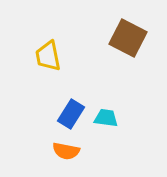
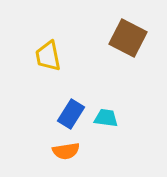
orange semicircle: rotated 20 degrees counterclockwise
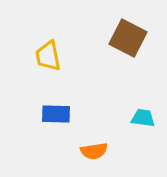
blue rectangle: moved 15 px left; rotated 60 degrees clockwise
cyan trapezoid: moved 37 px right
orange semicircle: moved 28 px right
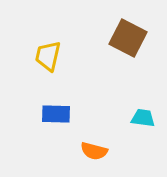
yellow trapezoid: rotated 24 degrees clockwise
orange semicircle: rotated 24 degrees clockwise
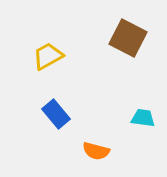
yellow trapezoid: rotated 48 degrees clockwise
blue rectangle: rotated 48 degrees clockwise
orange semicircle: moved 2 px right
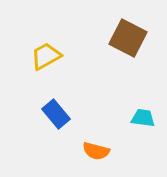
yellow trapezoid: moved 2 px left
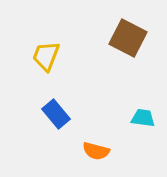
yellow trapezoid: rotated 40 degrees counterclockwise
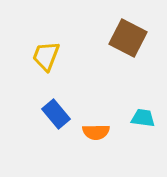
orange semicircle: moved 19 px up; rotated 16 degrees counterclockwise
